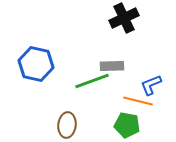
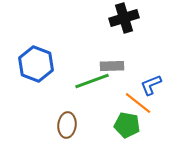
black cross: rotated 8 degrees clockwise
blue hexagon: rotated 8 degrees clockwise
orange line: moved 2 px down; rotated 24 degrees clockwise
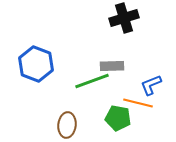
orange line: rotated 24 degrees counterclockwise
green pentagon: moved 9 px left, 7 px up
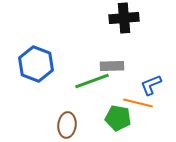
black cross: rotated 12 degrees clockwise
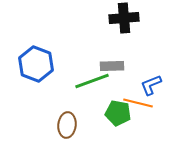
green pentagon: moved 5 px up
